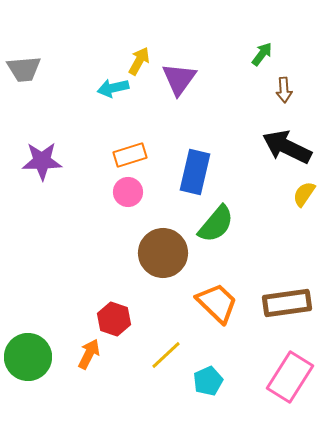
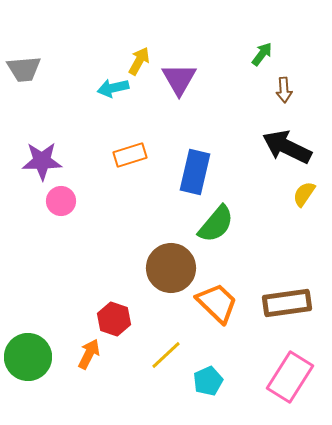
purple triangle: rotated 6 degrees counterclockwise
pink circle: moved 67 px left, 9 px down
brown circle: moved 8 px right, 15 px down
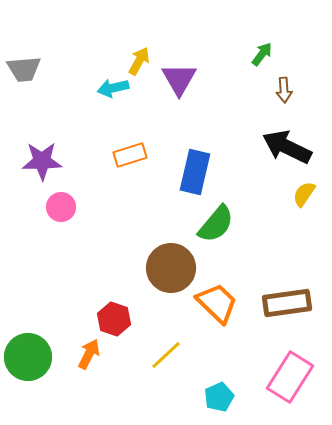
pink circle: moved 6 px down
cyan pentagon: moved 11 px right, 16 px down
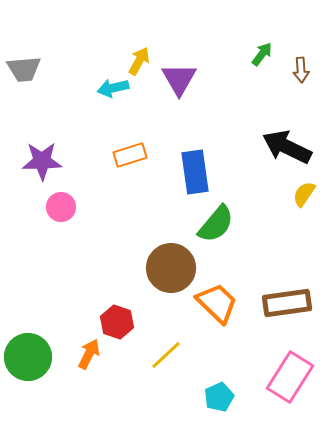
brown arrow: moved 17 px right, 20 px up
blue rectangle: rotated 21 degrees counterclockwise
red hexagon: moved 3 px right, 3 px down
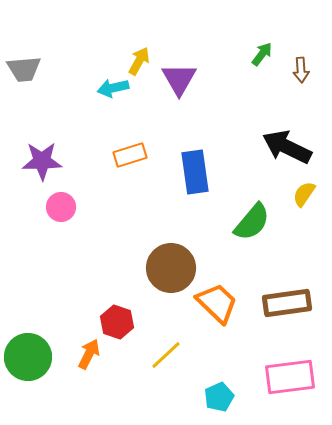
green semicircle: moved 36 px right, 2 px up
pink rectangle: rotated 51 degrees clockwise
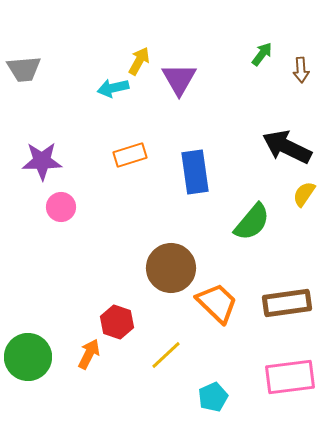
cyan pentagon: moved 6 px left
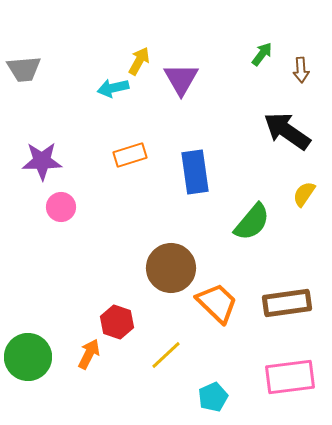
purple triangle: moved 2 px right
black arrow: moved 16 px up; rotated 9 degrees clockwise
